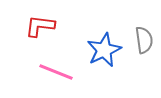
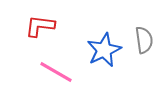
pink line: rotated 8 degrees clockwise
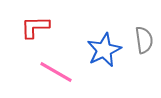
red L-shape: moved 5 px left, 1 px down; rotated 8 degrees counterclockwise
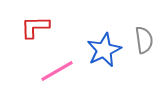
pink line: moved 1 px right, 1 px up; rotated 60 degrees counterclockwise
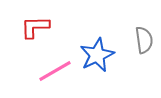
blue star: moved 7 px left, 5 px down
pink line: moved 2 px left
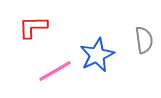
red L-shape: moved 2 px left
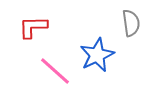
gray semicircle: moved 13 px left, 17 px up
pink line: rotated 72 degrees clockwise
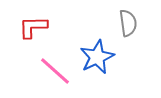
gray semicircle: moved 3 px left
blue star: moved 2 px down
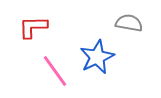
gray semicircle: moved 1 px right; rotated 72 degrees counterclockwise
pink line: rotated 12 degrees clockwise
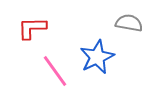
red L-shape: moved 1 px left, 1 px down
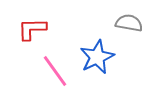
red L-shape: moved 1 px down
